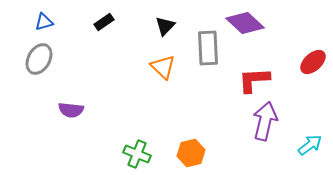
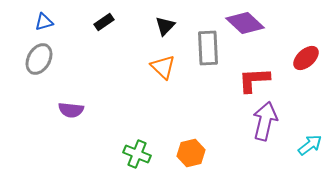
red ellipse: moved 7 px left, 4 px up
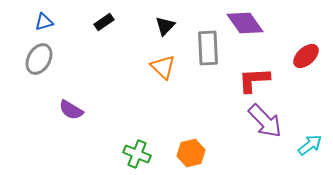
purple diamond: rotated 12 degrees clockwise
red ellipse: moved 2 px up
purple semicircle: rotated 25 degrees clockwise
purple arrow: rotated 123 degrees clockwise
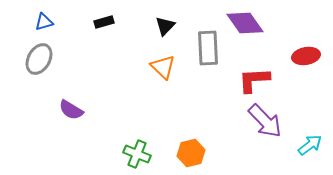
black rectangle: rotated 18 degrees clockwise
red ellipse: rotated 32 degrees clockwise
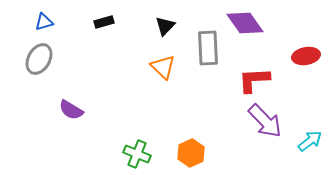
cyan arrow: moved 4 px up
orange hexagon: rotated 12 degrees counterclockwise
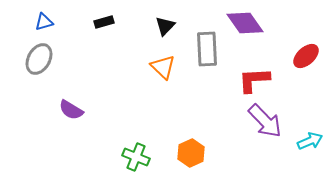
gray rectangle: moved 1 px left, 1 px down
red ellipse: rotated 32 degrees counterclockwise
cyan arrow: rotated 15 degrees clockwise
green cross: moved 1 px left, 3 px down
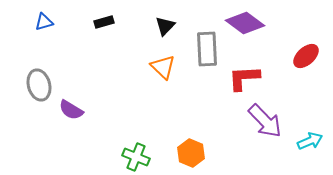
purple diamond: rotated 18 degrees counterclockwise
gray ellipse: moved 26 px down; rotated 44 degrees counterclockwise
red L-shape: moved 10 px left, 2 px up
orange hexagon: rotated 12 degrees counterclockwise
